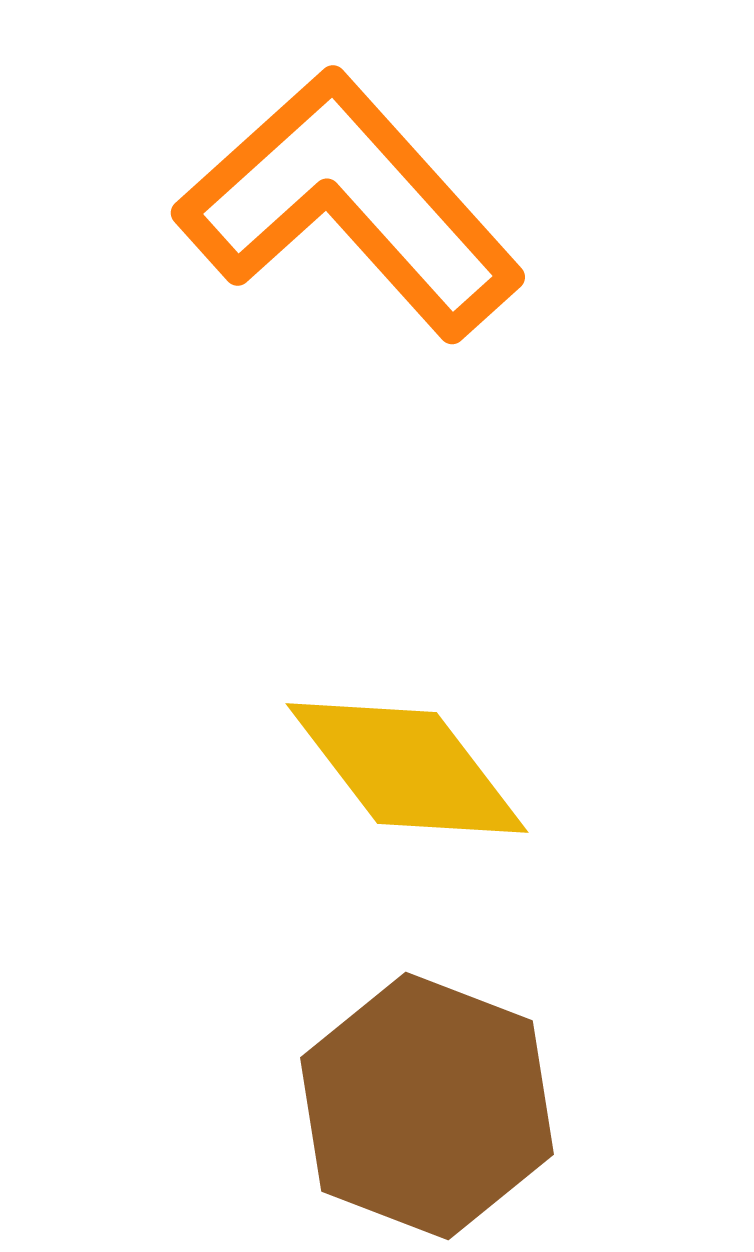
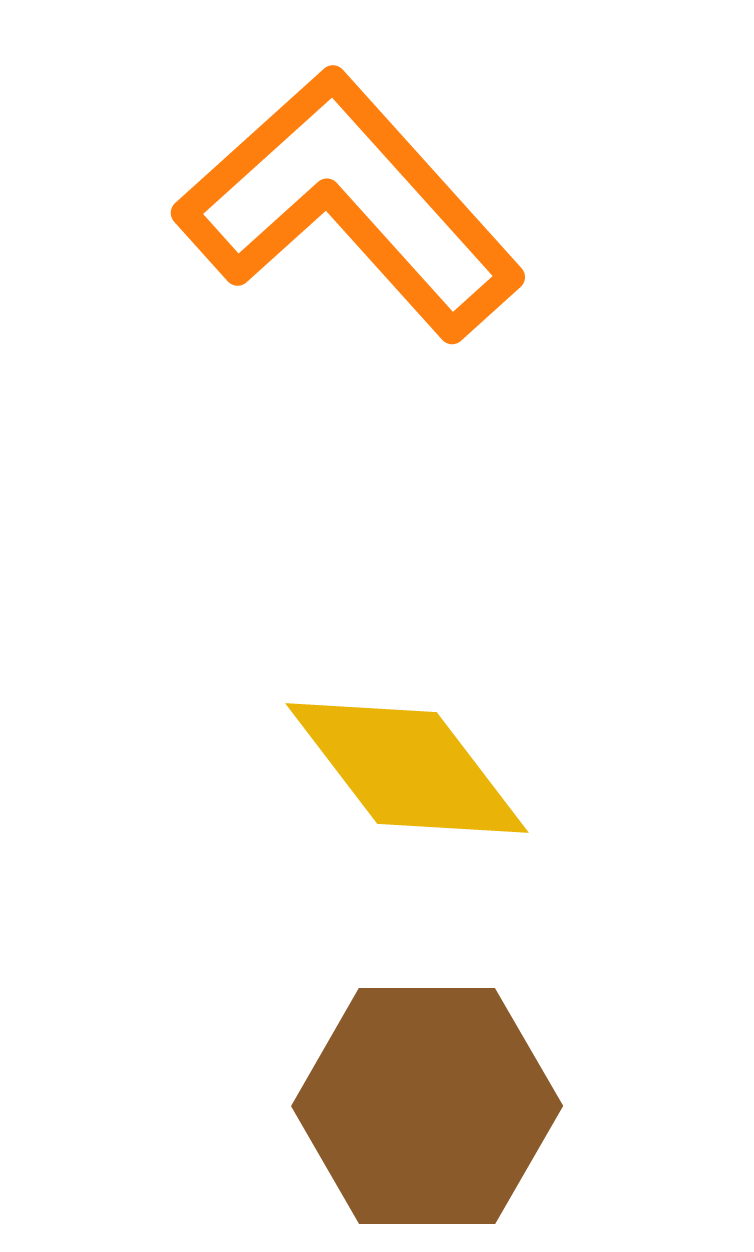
brown hexagon: rotated 21 degrees counterclockwise
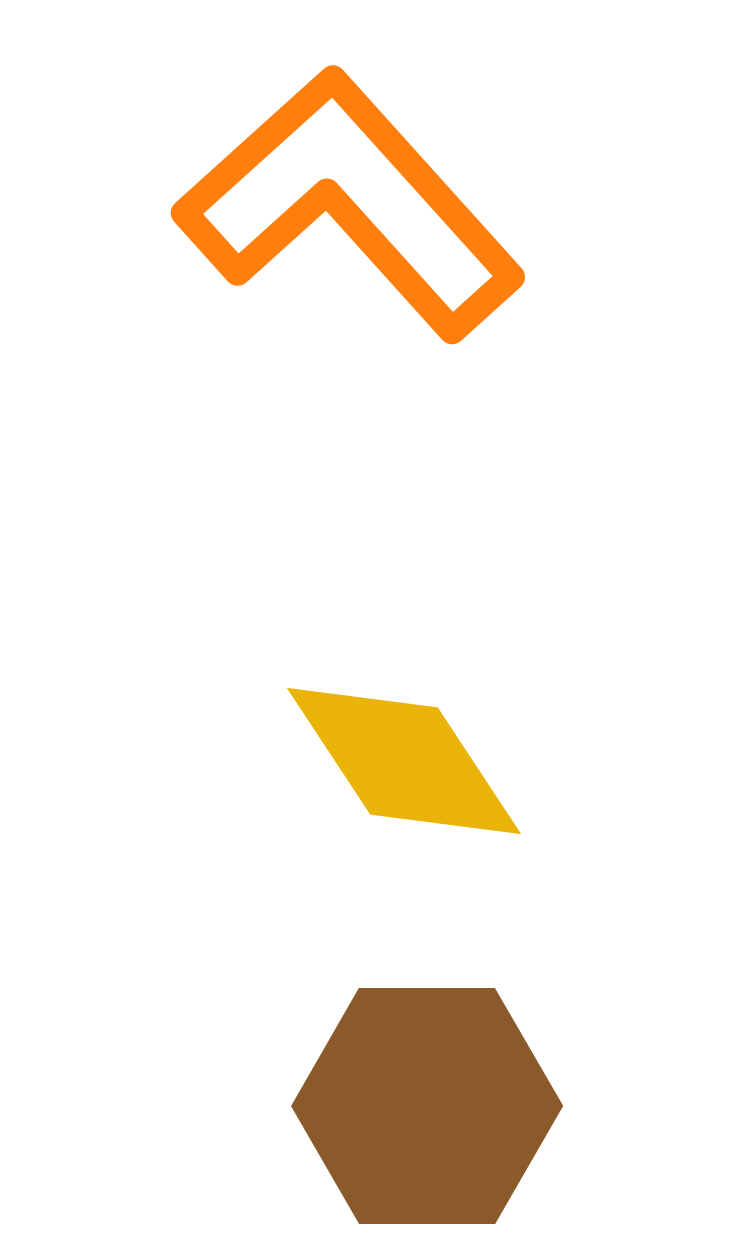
yellow diamond: moved 3 px left, 7 px up; rotated 4 degrees clockwise
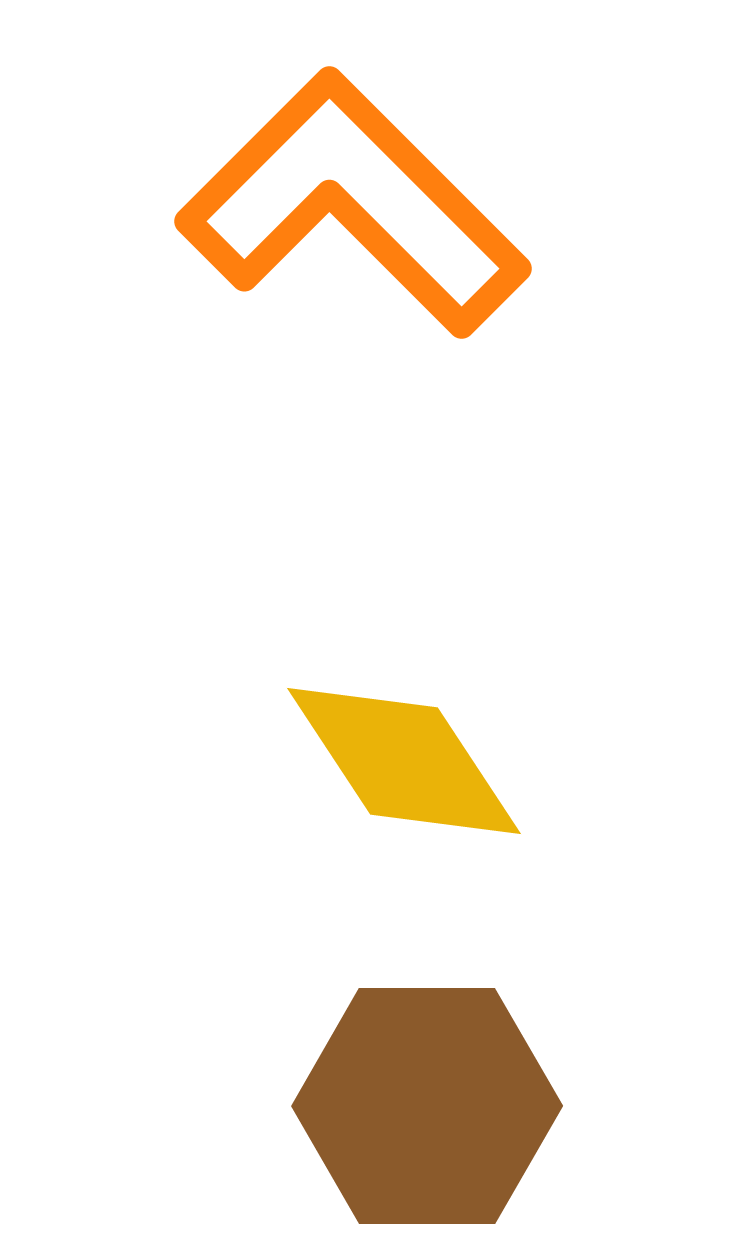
orange L-shape: moved 3 px right; rotated 3 degrees counterclockwise
